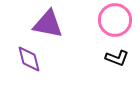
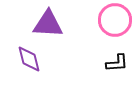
purple triangle: rotated 8 degrees counterclockwise
black L-shape: moved 5 px down; rotated 25 degrees counterclockwise
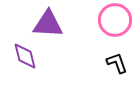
purple diamond: moved 4 px left, 3 px up
black L-shape: rotated 105 degrees counterclockwise
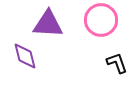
pink circle: moved 14 px left
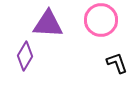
purple diamond: rotated 44 degrees clockwise
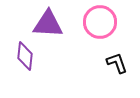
pink circle: moved 1 px left, 2 px down
purple diamond: rotated 24 degrees counterclockwise
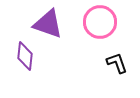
purple triangle: rotated 16 degrees clockwise
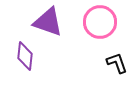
purple triangle: moved 2 px up
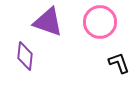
black L-shape: moved 2 px right
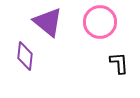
purple triangle: rotated 20 degrees clockwise
black L-shape: rotated 15 degrees clockwise
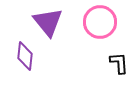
purple triangle: rotated 12 degrees clockwise
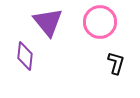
black L-shape: moved 3 px left; rotated 20 degrees clockwise
